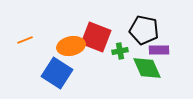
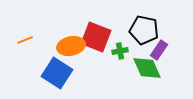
purple rectangle: rotated 54 degrees counterclockwise
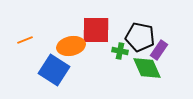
black pentagon: moved 4 px left, 7 px down
red square: moved 7 px up; rotated 20 degrees counterclockwise
green cross: rotated 21 degrees clockwise
blue square: moved 3 px left, 3 px up
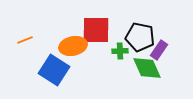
orange ellipse: moved 2 px right
green cross: rotated 14 degrees counterclockwise
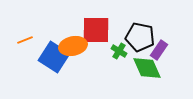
green cross: moved 1 px left; rotated 35 degrees clockwise
blue square: moved 13 px up
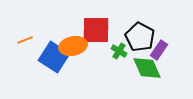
black pentagon: rotated 16 degrees clockwise
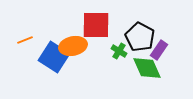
red square: moved 5 px up
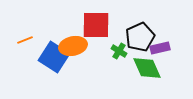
black pentagon: rotated 20 degrees clockwise
purple rectangle: moved 1 px right, 2 px up; rotated 42 degrees clockwise
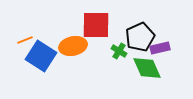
blue square: moved 13 px left, 1 px up
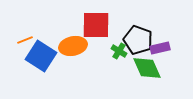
black pentagon: moved 2 px left, 3 px down; rotated 28 degrees counterclockwise
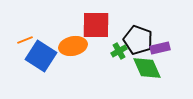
green cross: rotated 28 degrees clockwise
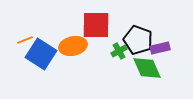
blue square: moved 2 px up
